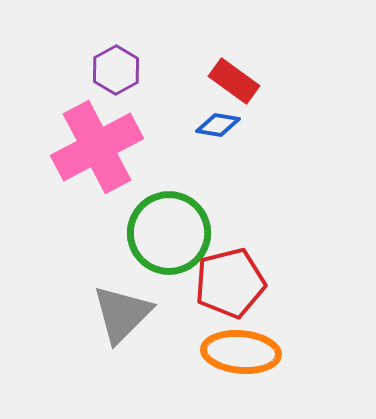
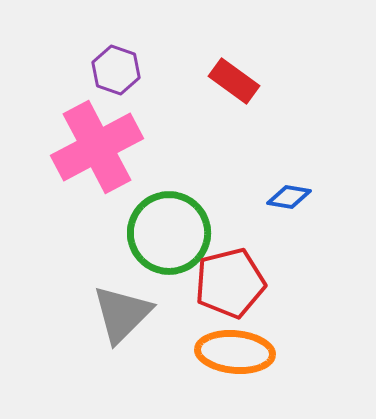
purple hexagon: rotated 12 degrees counterclockwise
blue diamond: moved 71 px right, 72 px down
orange ellipse: moved 6 px left
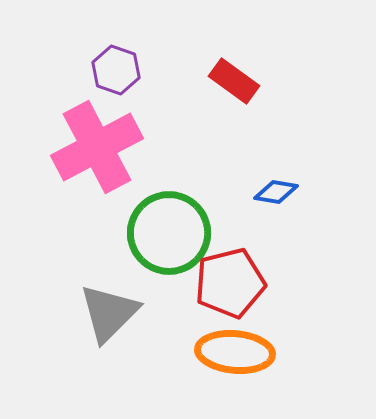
blue diamond: moved 13 px left, 5 px up
gray triangle: moved 13 px left, 1 px up
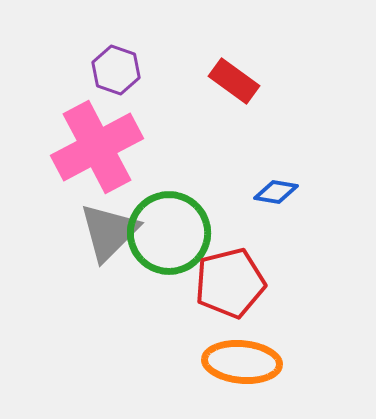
gray triangle: moved 81 px up
orange ellipse: moved 7 px right, 10 px down
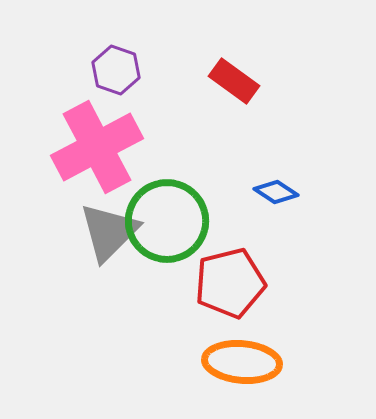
blue diamond: rotated 24 degrees clockwise
green circle: moved 2 px left, 12 px up
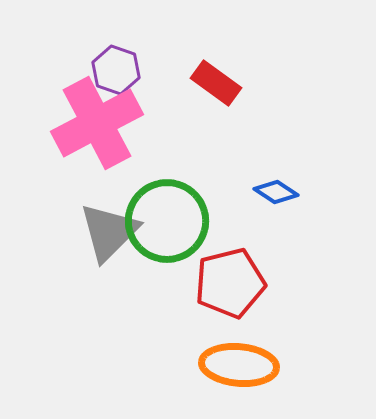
red rectangle: moved 18 px left, 2 px down
pink cross: moved 24 px up
orange ellipse: moved 3 px left, 3 px down
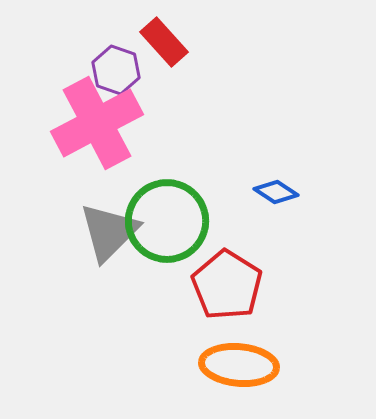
red rectangle: moved 52 px left, 41 px up; rotated 12 degrees clockwise
red pentagon: moved 3 px left, 2 px down; rotated 26 degrees counterclockwise
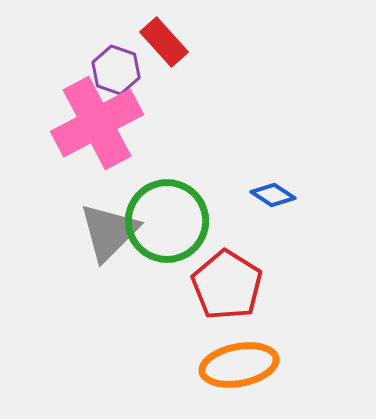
blue diamond: moved 3 px left, 3 px down
orange ellipse: rotated 16 degrees counterclockwise
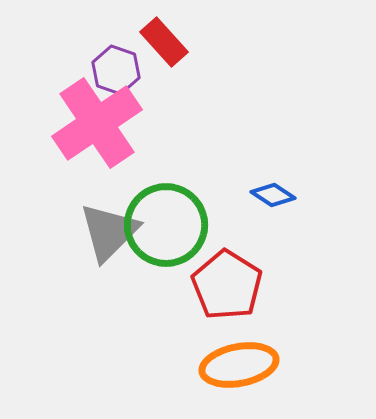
pink cross: rotated 6 degrees counterclockwise
green circle: moved 1 px left, 4 px down
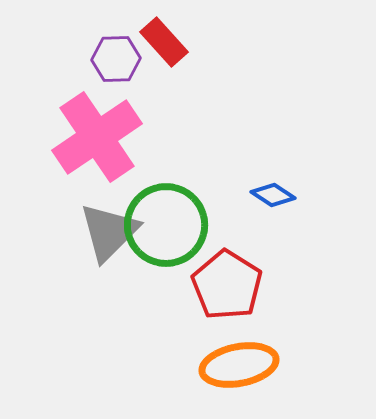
purple hexagon: moved 11 px up; rotated 21 degrees counterclockwise
pink cross: moved 14 px down
